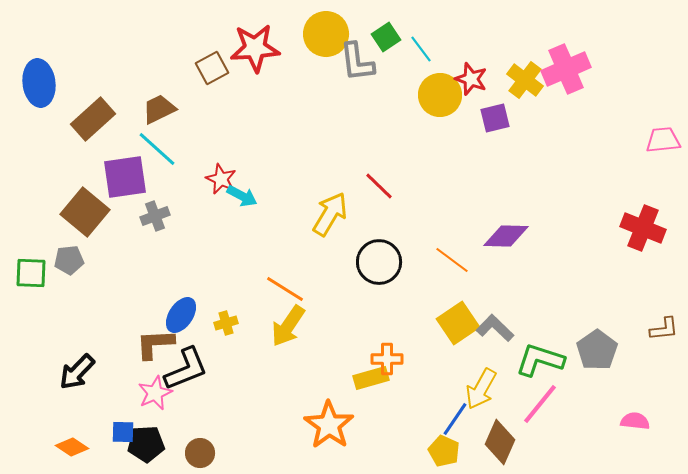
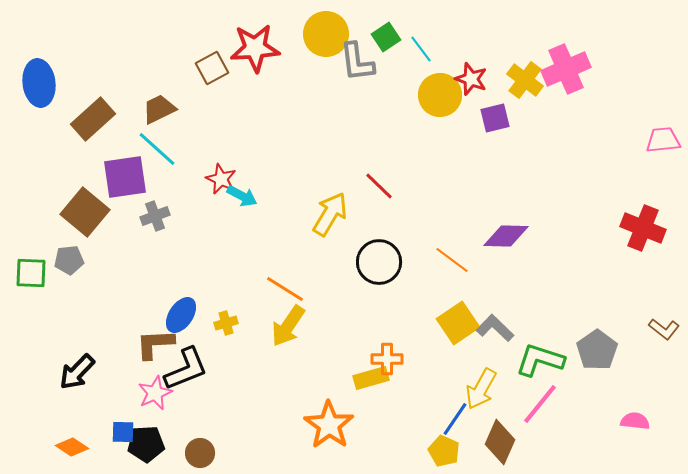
brown L-shape at (664, 329): rotated 44 degrees clockwise
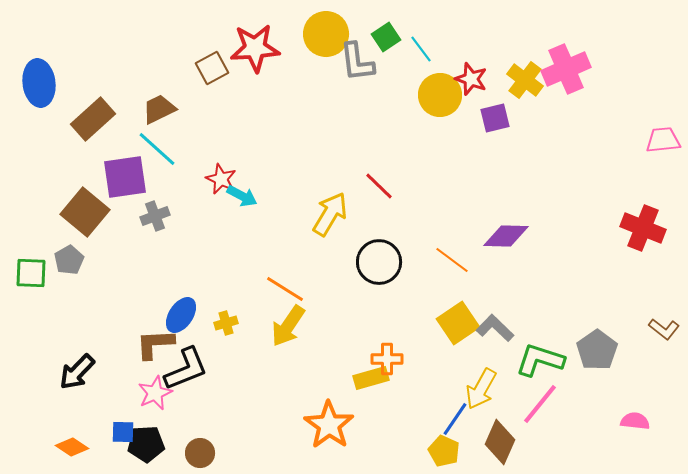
gray pentagon at (69, 260): rotated 24 degrees counterclockwise
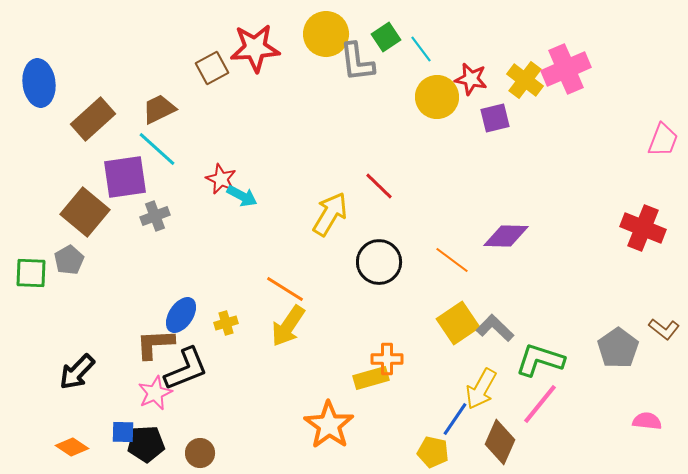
red star at (471, 79): rotated 8 degrees counterclockwise
yellow circle at (440, 95): moved 3 px left, 2 px down
pink trapezoid at (663, 140): rotated 117 degrees clockwise
gray pentagon at (597, 350): moved 21 px right, 2 px up
pink semicircle at (635, 421): moved 12 px right
yellow pentagon at (444, 451): moved 11 px left, 1 px down; rotated 12 degrees counterclockwise
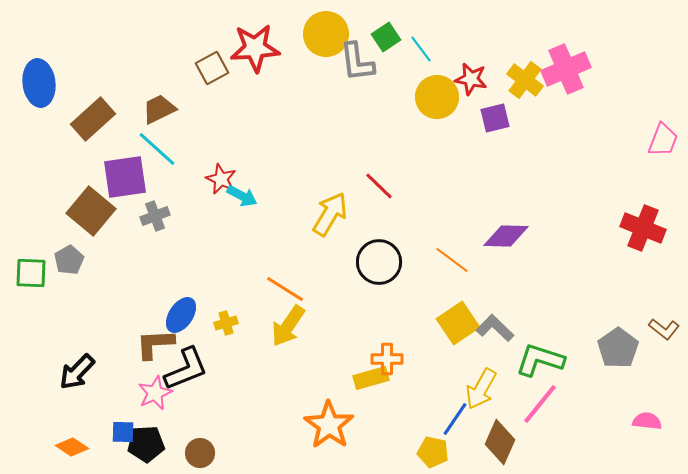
brown square at (85, 212): moved 6 px right, 1 px up
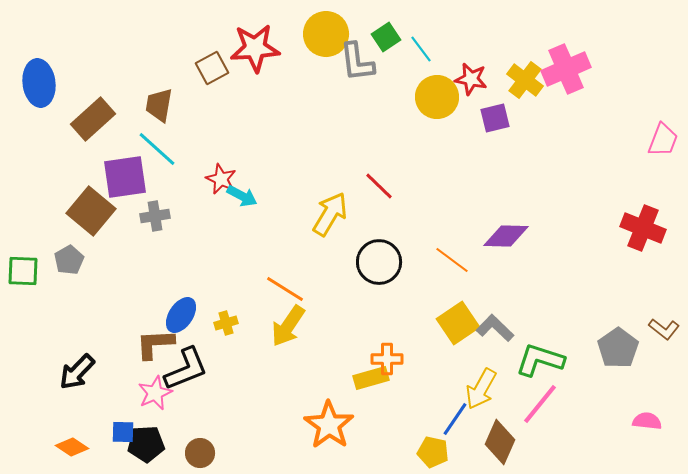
brown trapezoid at (159, 109): moved 4 px up; rotated 54 degrees counterclockwise
gray cross at (155, 216): rotated 12 degrees clockwise
green square at (31, 273): moved 8 px left, 2 px up
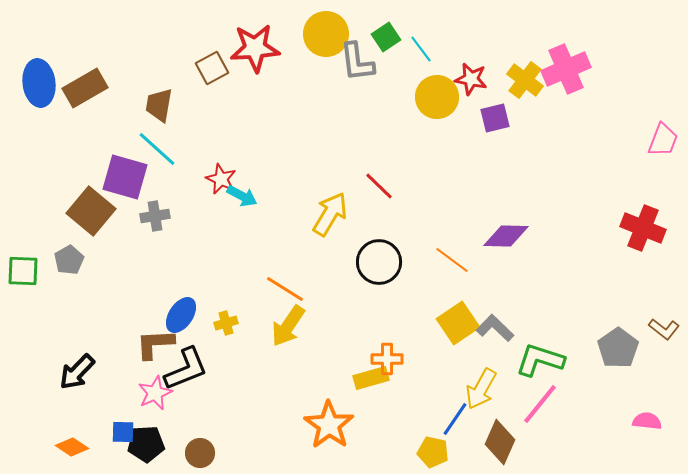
brown rectangle at (93, 119): moved 8 px left, 31 px up; rotated 12 degrees clockwise
purple square at (125, 177): rotated 24 degrees clockwise
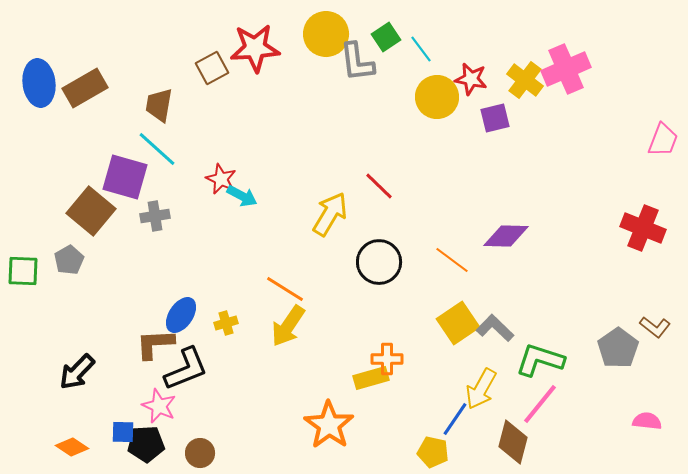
brown L-shape at (664, 329): moved 9 px left, 2 px up
pink star at (155, 393): moved 4 px right, 13 px down; rotated 24 degrees counterclockwise
brown diamond at (500, 442): moved 13 px right; rotated 9 degrees counterclockwise
